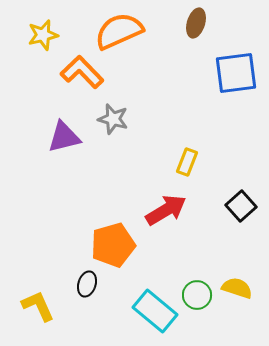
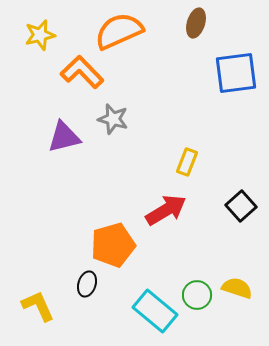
yellow star: moved 3 px left
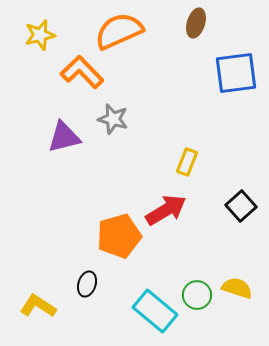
orange pentagon: moved 6 px right, 9 px up
yellow L-shape: rotated 33 degrees counterclockwise
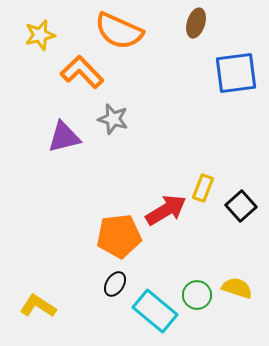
orange semicircle: rotated 132 degrees counterclockwise
yellow rectangle: moved 16 px right, 26 px down
orange pentagon: rotated 9 degrees clockwise
black ellipse: moved 28 px right; rotated 15 degrees clockwise
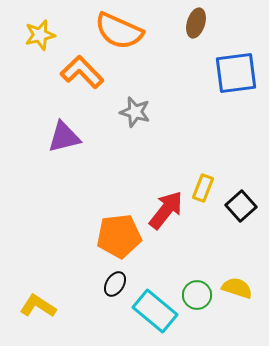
gray star: moved 22 px right, 7 px up
red arrow: rotated 21 degrees counterclockwise
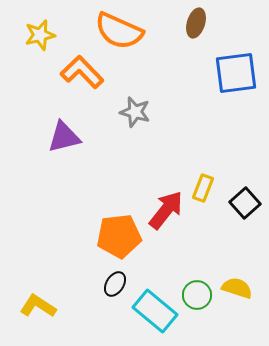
black square: moved 4 px right, 3 px up
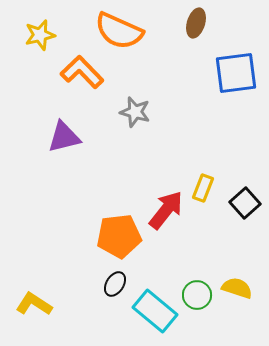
yellow L-shape: moved 4 px left, 2 px up
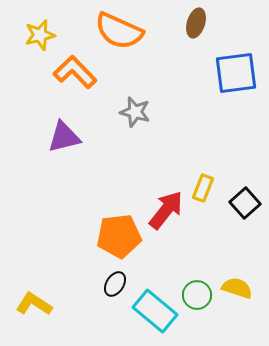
orange L-shape: moved 7 px left
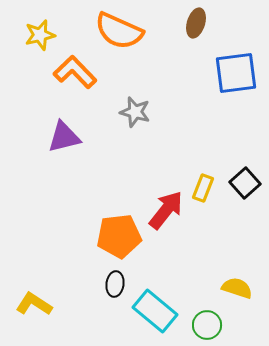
black square: moved 20 px up
black ellipse: rotated 25 degrees counterclockwise
green circle: moved 10 px right, 30 px down
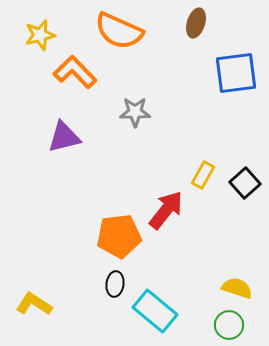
gray star: rotated 16 degrees counterclockwise
yellow rectangle: moved 13 px up; rotated 8 degrees clockwise
green circle: moved 22 px right
